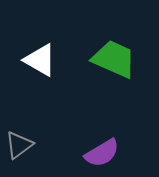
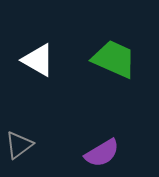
white triangle: moved 2 px left
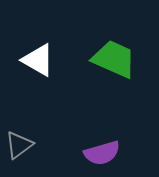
purple semicircle: rotated 15 degrees clockwise
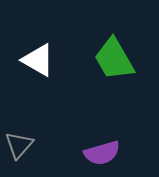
green trapezoid: rotated 144 degrees counterclockwise
gray triangle: rotated 12 degrees counterclockwise
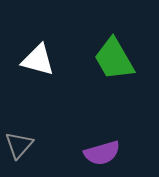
white triangle: rotated 15 degrees counterclockwise
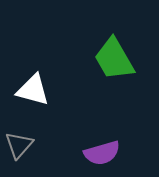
white triangle: moved 5 px left, 30 px down
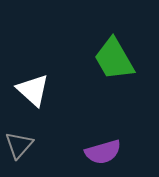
white triangle: rotated 27 degrees clockwise
purple semicircle: moved 1 px right, 1 px up
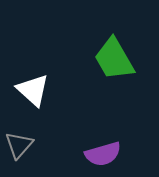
purple semicircle: moved 2 px down
